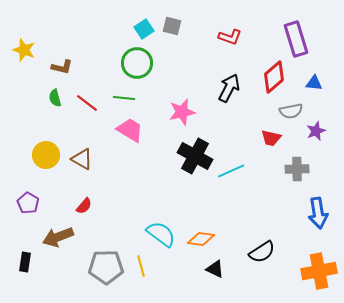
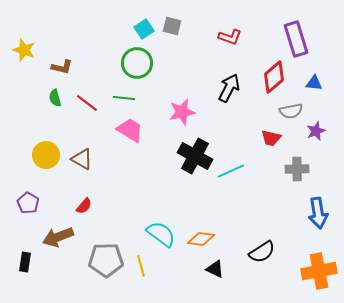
gray pentagon: moved 7 px up
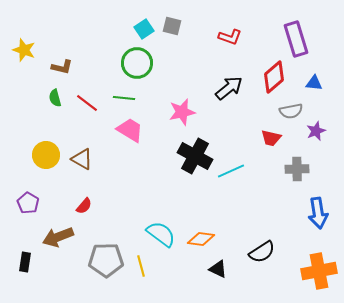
black arrow: rotated 24 degrees clockwise
black triangle: moved 3 px right
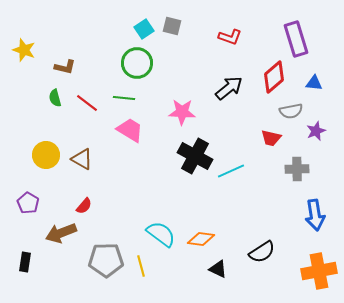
brown L-shape: moved 3 px right
pink star: rotated 16 degrees clockwise
blue arrow: moved 3 px left, 2 px down
brown arrow: moved 3 px right, 4 px up
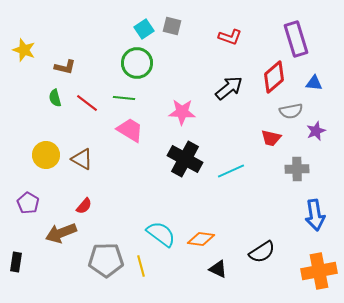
black cross: moved 10 px left, 3 px down
black rectangle: moved 9 px left
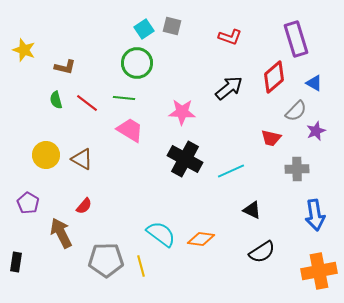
blue triangle: rotated 24 degrees clockwise
green semicircle: moved 1 px right, 2 px down
gray semicircle: moved 5 px right; rotated 35 degrees counterclockwise
brown arrow: rotated 84 degrees clockwise
black triangle: moved 34 px right, 59 px up
